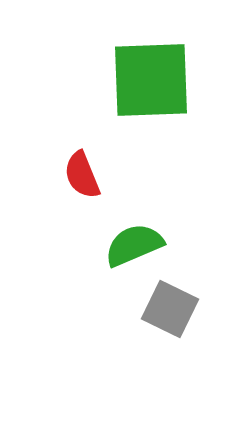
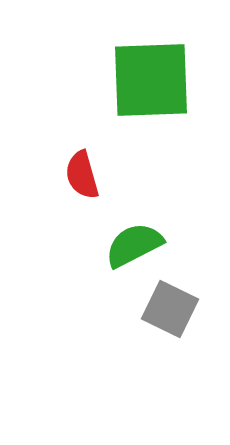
red semicircle: rotated 6 degrees clockwise
green semicircle: rotated 4 degrees counterclockwise
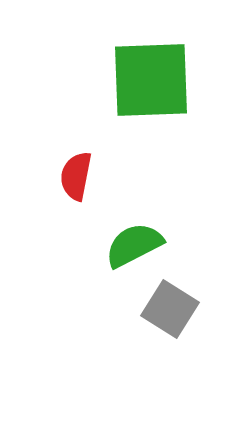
red semicircle: moved 6 px left, 1 px down; rotated 27 degrees clockwise
gray square: rotated 6 degrees clockwise
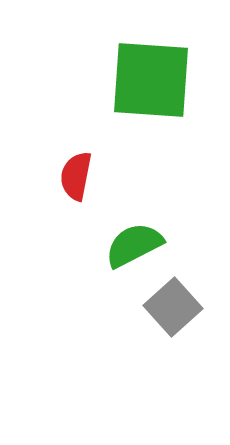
green square: rotated 6 degrees clockwise
gray square: moved 3 px right, 2 px up; rotated 16 degrees clockwise
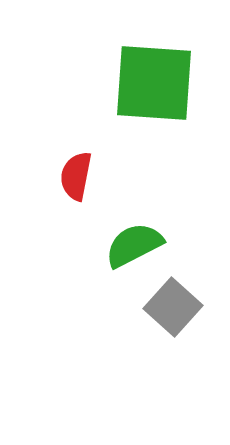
green square: moved 3 px right, 3 px down
gray square: rotated 6 degrees counterclockwise
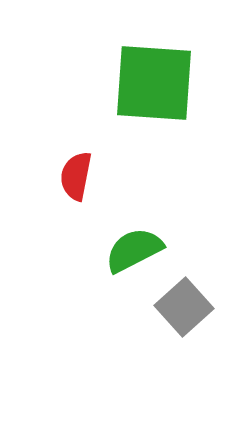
green semicircle: moved 5 px down
gray square: moved 11 px right; rotated 6 degrees clockwise
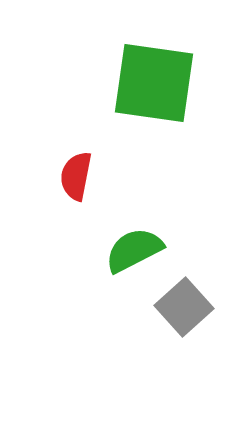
green square: rotated 4 degrees clockwise
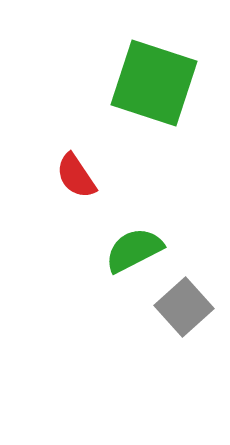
green square: rotated 10 degrees clockwise
red semicircle: rotated 45 degrees counterclockwise
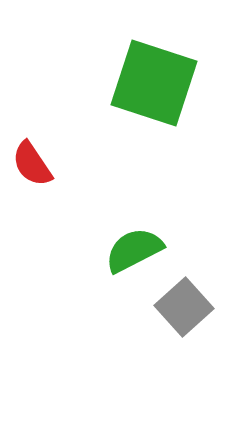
red semicircle: moved 44 px left, 12 px up
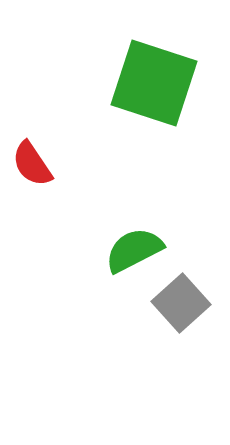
gray square: moved 3 px left, 4 px up
